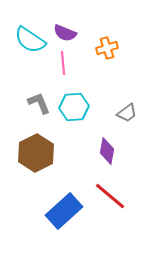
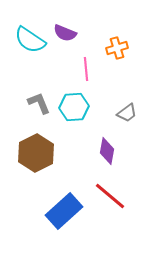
orange cross: moved 10 px right
pink line: moved 23 px right, 6 px down
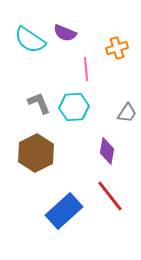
gray trapezoid: rotated 20 degrees counterclockwise
red line: rotated 12 degrees clockwise
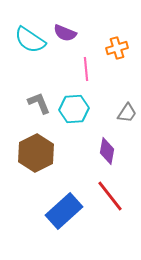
cyan hexagon: moved 2 px down
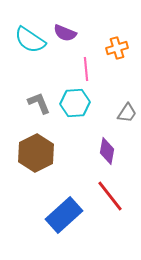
cyan hexagon: moved 1 px right, 6 px up
blue rectangle: moved 4 px down
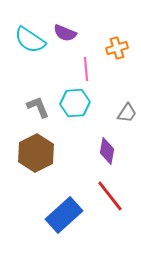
gray L-shape: moved 1 px left, 4 px down
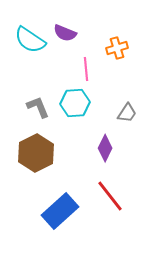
purple diamond: moved 2 px left, 3 px up; rotated 16 degrees clockwise
blue rectangle: moved 4 px left, 4 px up
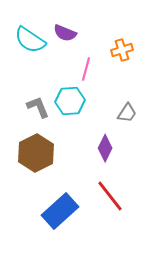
orange cross: moved 5 px right, 2 px down
pink line: rotated 20 degrees clockwise
cyan hexagon: moved 5 px left, 2 px up
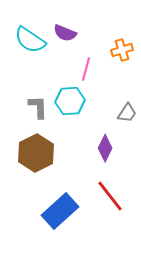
gray L-shape: rotated 20 degrees clockwise
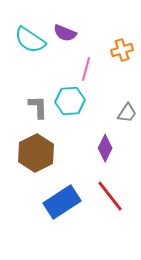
blue rectangle: moved 2 px right, 9 px up; rotated 9 degrees clockwise
